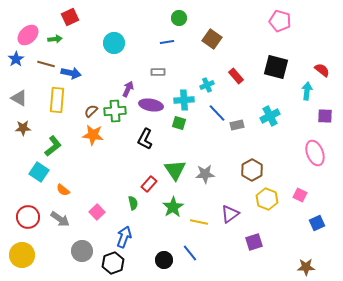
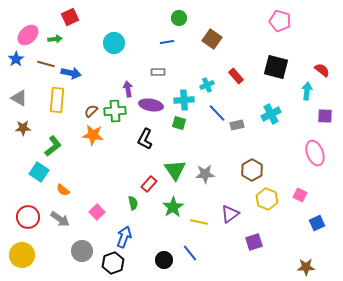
purple arrow at (128, 89): rotated 35 degrees counterclockwise
cyan cross at (270, 116): moved 1 px right, 2 px up
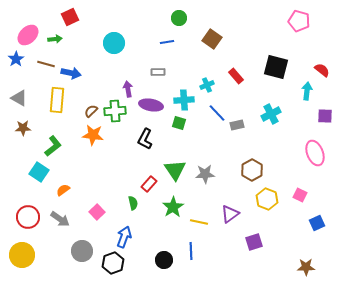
pink pentagon at (280, 21): moved 19 px right
orange semicircle at (63, 190): rotated 104 degrees clockwise
blue line at (190, 253): moved 1 px right, 2 px up; rotated 36 degrees clockwise
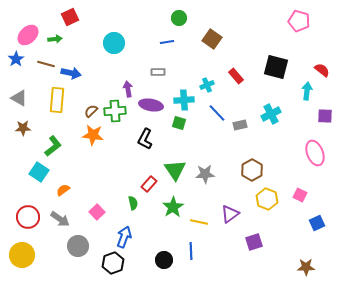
gray rectangle at (237, 125): moved 3 px right
gray circle at (82, 251): moved 4 px left, 5 px up
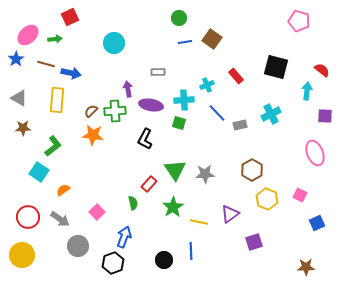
blue line at (167, 42): moved 18 px right
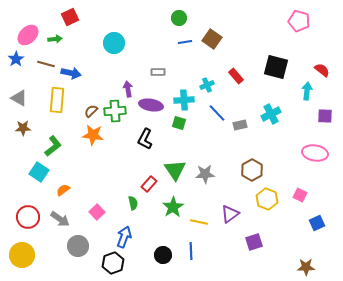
pink ellipse at (315, 153): rotated 60 degrees counterclockwise
black circle at (164, 260): moved 1 px left, 5 px up
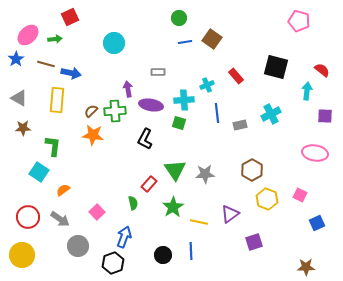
blue line at (217, 113): rotated 36 degrees clockwise
green L-shape at (53, 146): rotated 45 degrees counterclockwise
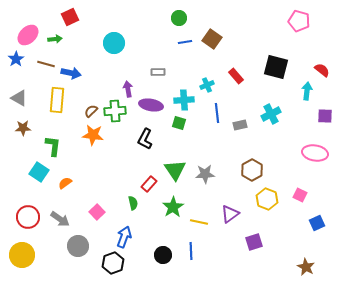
orange semicircle at (63, 190): moved 2 px right, 7 px up
brown star at (306, 267): rotated 30 degrees clockwise
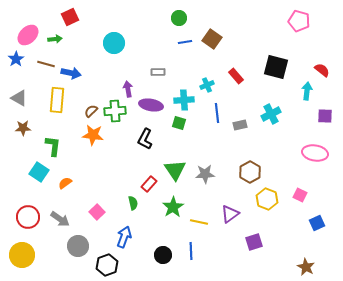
brown hexagon at (252, 170): moved 2 px left, 2 px down
black hexagon at (113, 263): moved 6 px left, 2 px down
